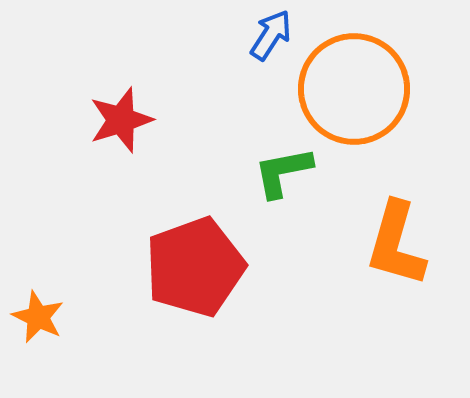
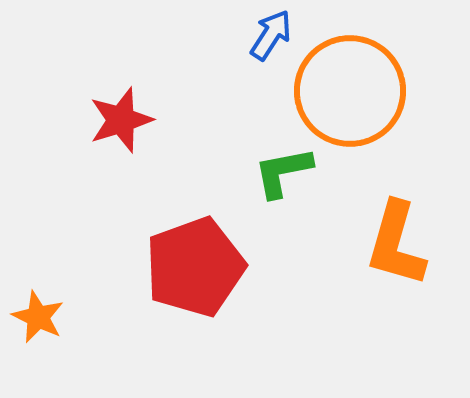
orange circle: moved 4 px left, 2 px down
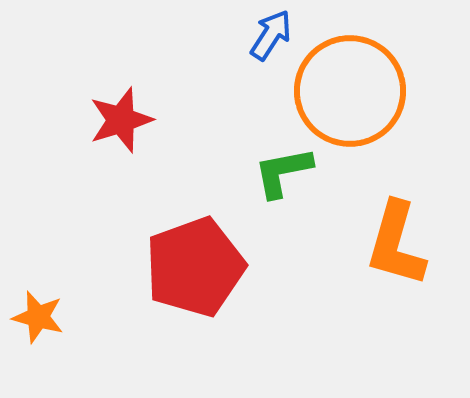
orange star: rotated 10 degrees counterclockwise
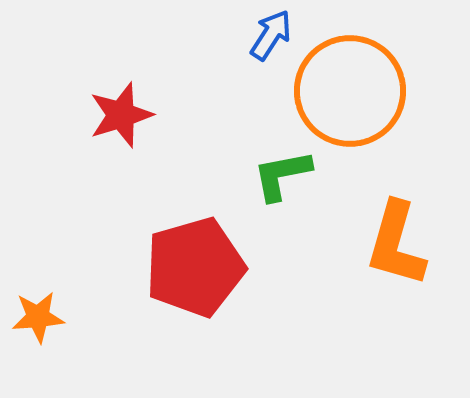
red star: moved 5 px up
green L-shape: moved 1 px left, 3 px down
red pentagon: rotated 4 degrees clockwise
orange star: rotated 20 degrees counterclockwise
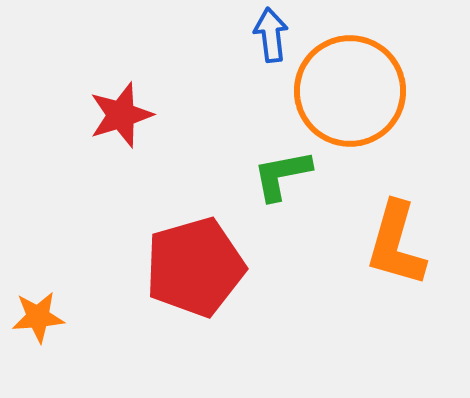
blue arrow: rotated 40 degrees counterclockwise
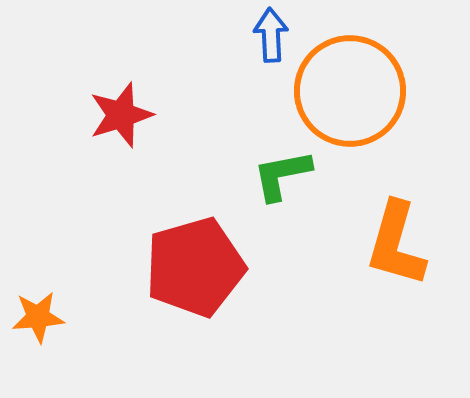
blue arrow: rotated 4 degrees clockwise
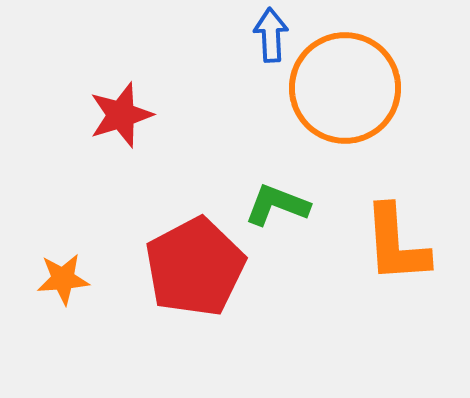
orange circle: moved 5 px left, 3 px up
green L-shape: moved 5 px left, 30 px down; rotated 32 degrees clockwise
orange L-shape: rotated 20 degrees counterclockwise
red pentagon: rotated 12 degrees counterclockwise
orange star: moved 25 px right, 38 px up
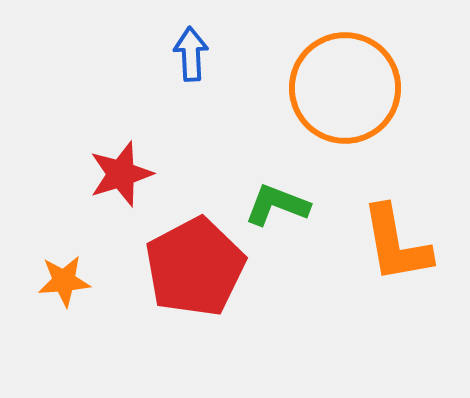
blue arrow: moved 80 px left, 19 px down
red star: moved 59 px down
orange L-shape: rotated 6 degrees counterclockwise
orange star: moved 1 px right, 2 px down
